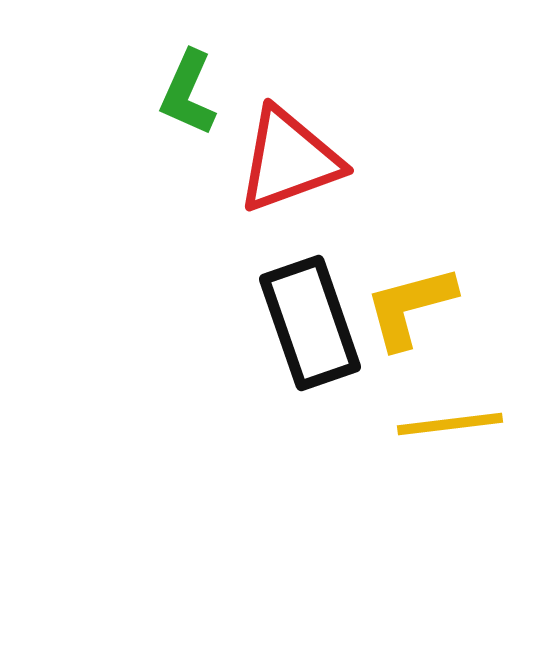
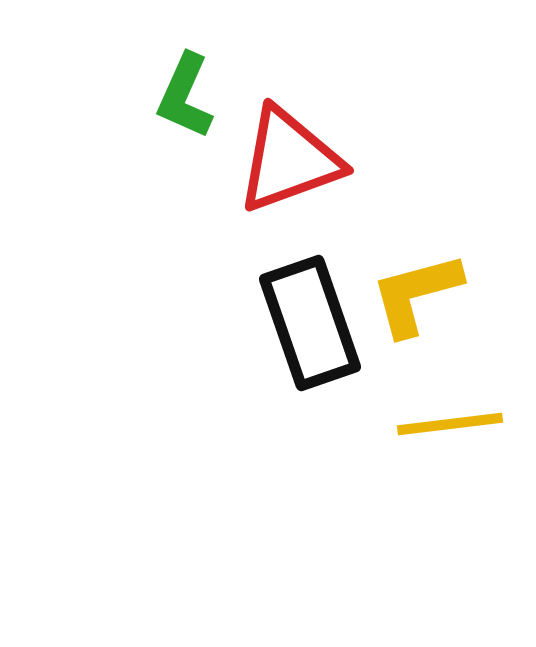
green L-shape: moved 3 px left, 3 px down
yellow L-shape: moved 6 px right, 13 px up
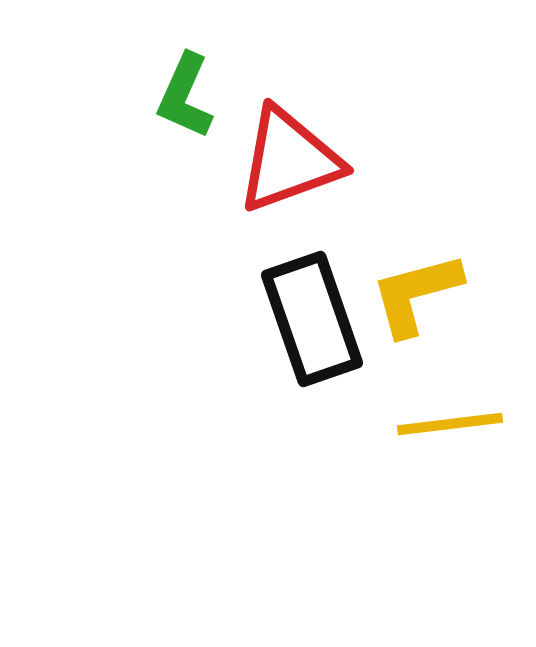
black rectangle: moved 2 px right, 4 px up
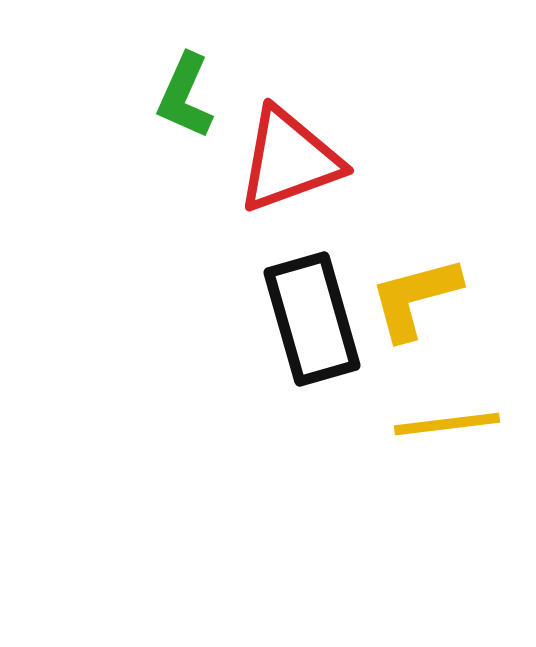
yellow L-shape: moved 1 px left, 4 px down
black rectangle: rotated 3 degrees clockwise
yellow line: moved 3 px left
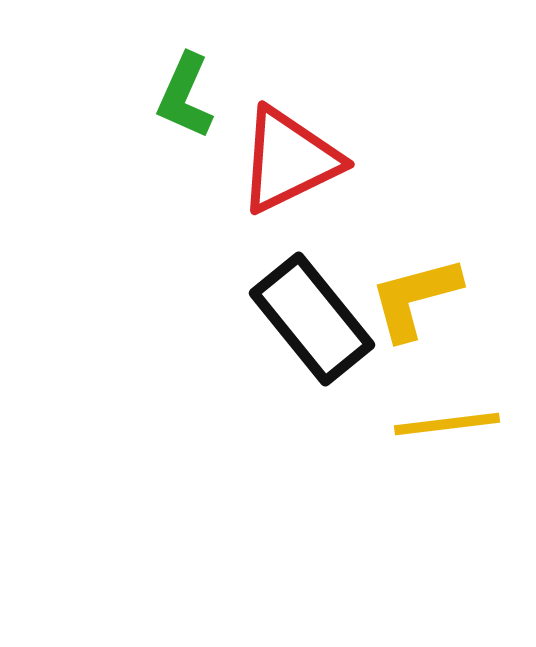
red triangle: rotated 6 degrees counterclockwise
black rectangle: rotated 23 degrees counterclockwise
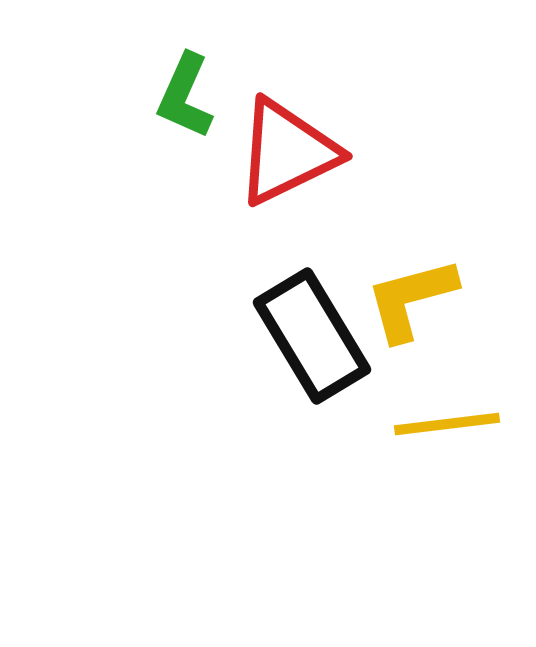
red triangle: moved 2 px left, 8 px up
yellow L-shape: moved 4 px left, 1 px down
black rectangle: moved 17 px down; rotated 8 degrees clockwise
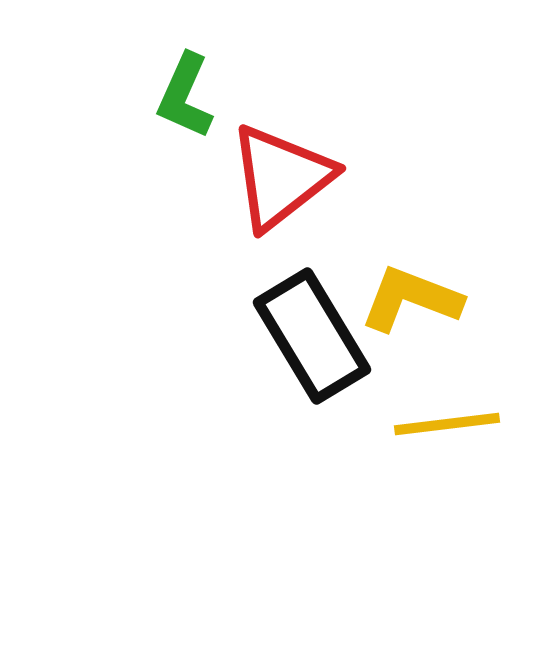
red triangle: moved 6 px left, 25 px down; rotated 12 degrees counterclockwise
yellow L-shape: rotated 36 degrees clockwise
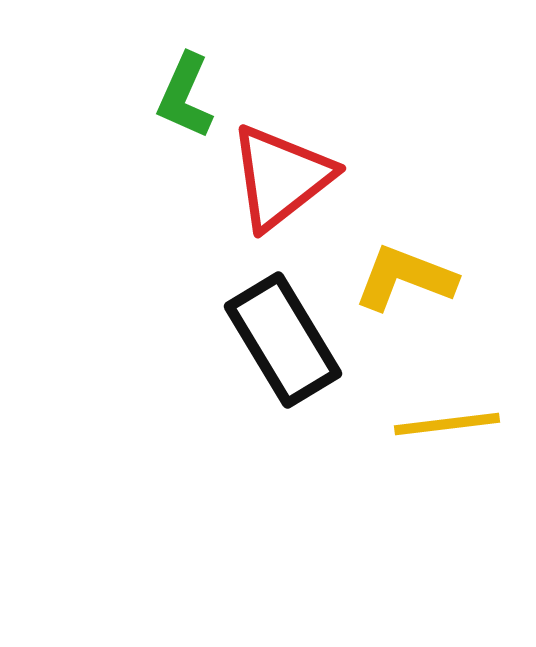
yellow L-shape: moved 6 px left, 21 px up
black rectangle: moved 29 px left, 4 px down
